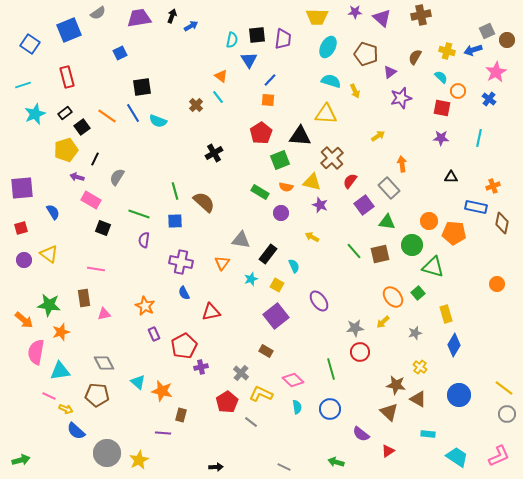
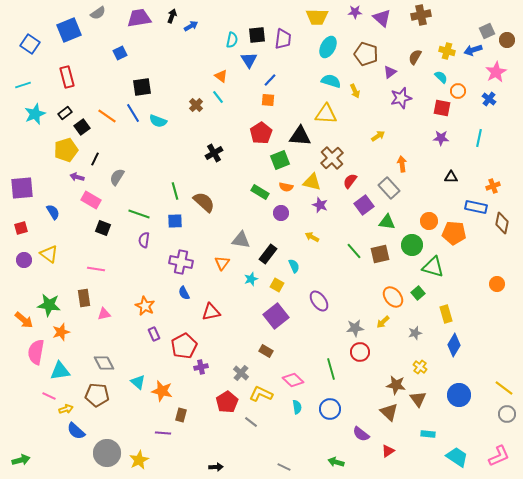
brown triangle at (418, 399): rotated 24 degrees clockwise
yellow arrow at (66, 409): rotated 40 degrees counterclockwise
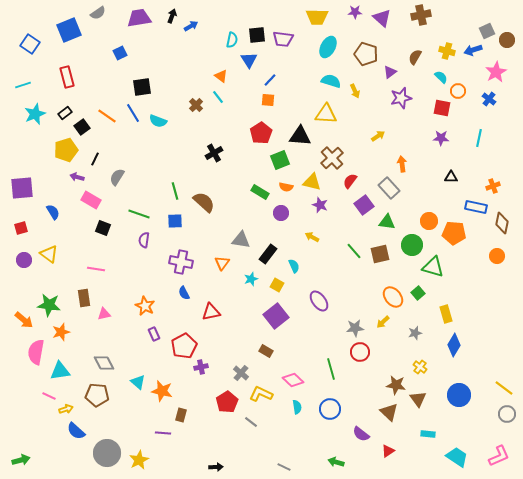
purple trapezoid at (283, 39): rotated 90 degrees clockwise
orange circle at (497, 284): moved 28 px up
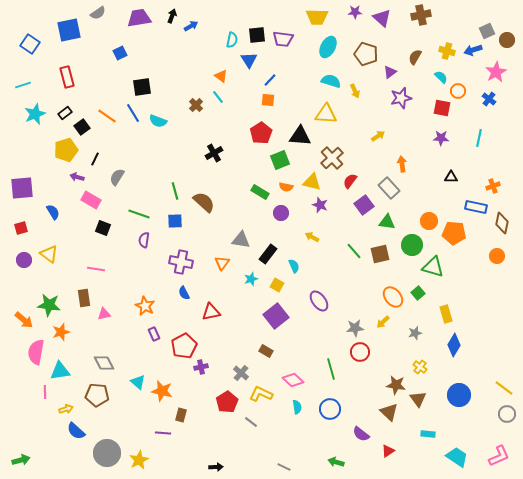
blue square at (69, 30): rotated 10 degrees clockwise
pink line at (49, 396): moved 4 px left, 4 px up; rotated 64 degrees clockwise
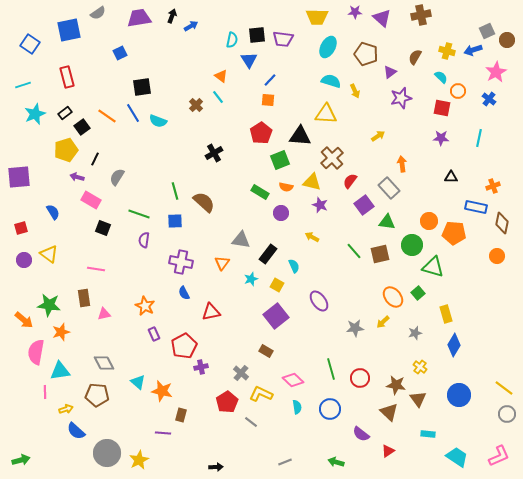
purple square at (22, 188): moved 3 px left, 11 px up
red circle at (360, 352): moved 26 px down
gray line at (284, 467): moved 1 px right, 5 px up; rotated 48 degrees counterclockwise
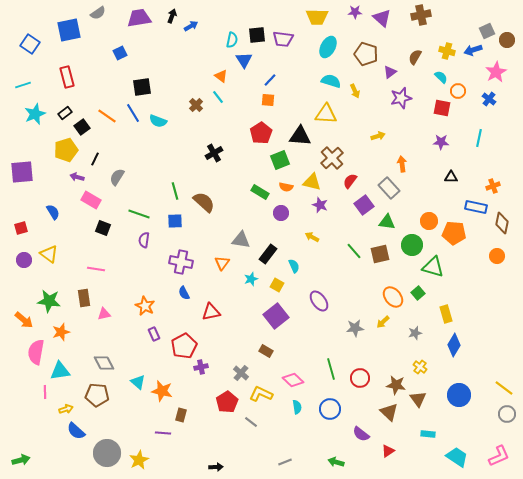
blue triangle at (249, 60): moved 5 px left
yellow arrow at (378, 136): rotated 16 degrees clockwise
purple star at (441, 138): moved 4 px down
purple square at (19, 177): moved 3 px right, 5 px up
green star at (49, 305): moved 4 px up
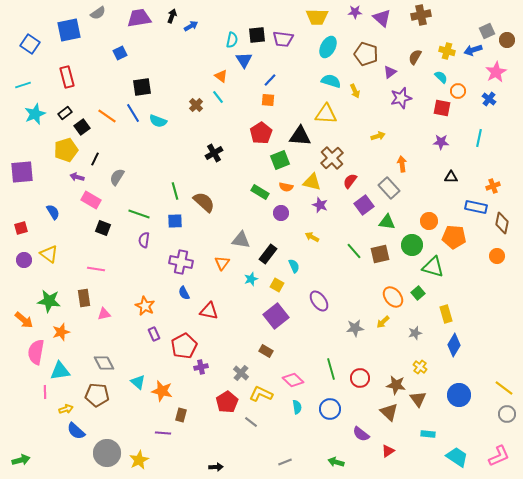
orange pentagon at (454, 233): moved 4 px down
red triangle at (211, 312): moved 2 px left, 1 px up; rotated 24 degrees clockwise
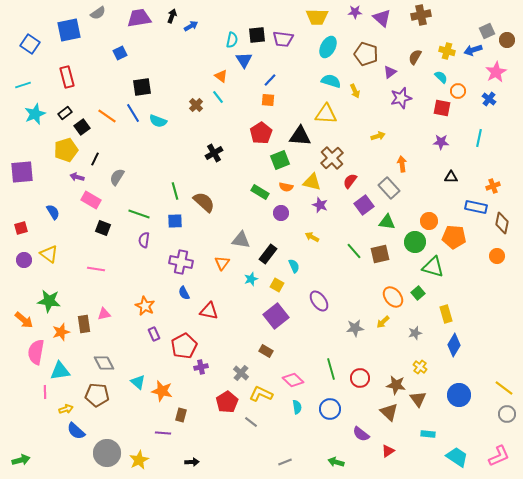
green circle at (412, 245): moved 3 px right, 3 px up
brown rectangle at (84, 298): moved 26 px down
black arrow at (216, 467): moved 24 px left, 5 px up
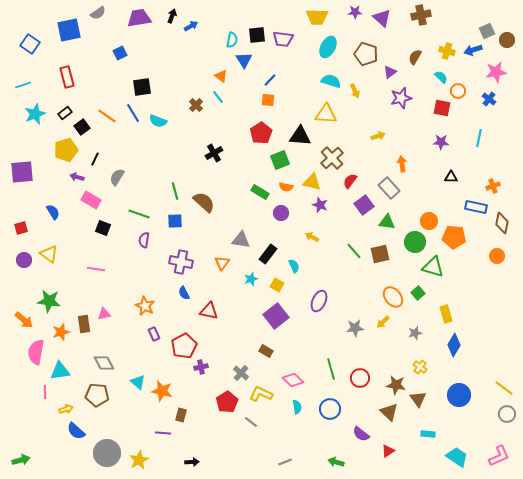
pink star at (496, 72): rotated 20 degrees clockwise
purple ellipse at (319, 301): rotated 60 degrees clockwise
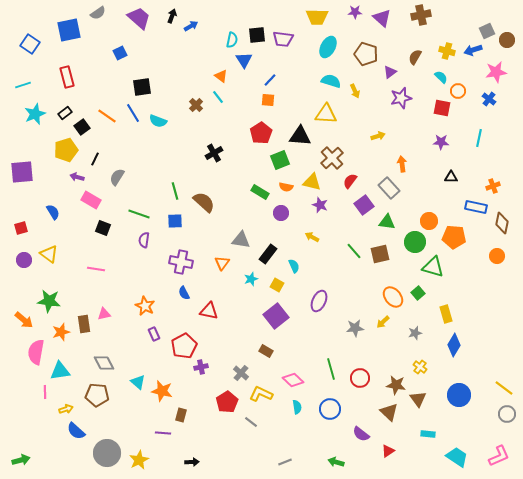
purple trapezoid at (139, 18): rotated 50 degrees clockwise
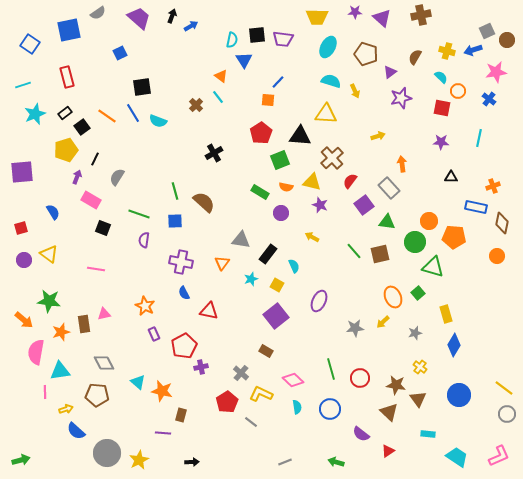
blue line at (270, 80): moved 8 px right, 2 px down
purple arrow at (77, 177): rotated 96 degrees clockwise
orange ellipse at (393, 297): rotated 15 degrees clockwise
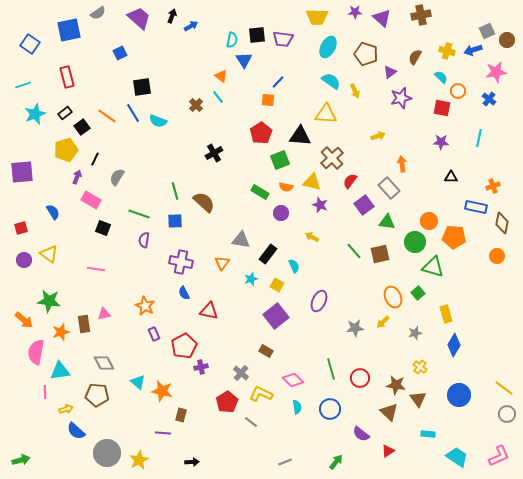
cyan semicircle at (331, 81): rotated 18 degrees clockwise
green arrow at (336, 462): rotated 112 degrees clockwise
